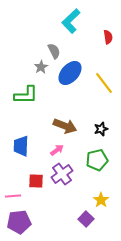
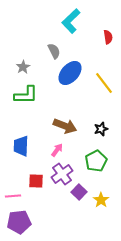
gray star: moved 18 px left
pink arrow: rotated 16 degrees counterclockwise
green pentagon: moved 1 px left, 1 px down; rotated 15 degrees counterclockwise
purple square: moved 7 px left, 27 px up
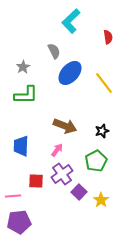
black star: moved 1 px right, 2 px down
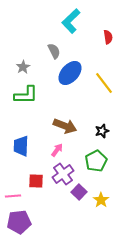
purple cross: moved 1 px right
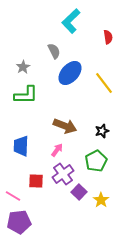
pink line: rotated 35 degrees clockwise
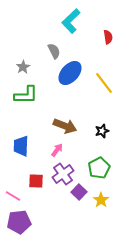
green pentagon: moved 3 px right, 7 px down
